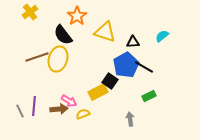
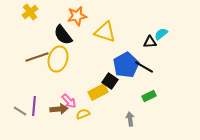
orange star: rotated 24 degrees clockwise
cyan semicircle: moved 1 px left, 2 px up
black triangle: moved 17 px right
pink arrow: rotated 14 degrees clockwise
gray line: rotated 32 degrees counterclockwise
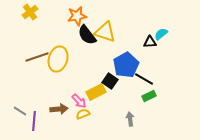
black semicircle: moved 24 px right
black line: moved 12 px down
yellow rectangle: moved 2 px left
pink arrow: moved 10 px right
purple line: moved 15 px down
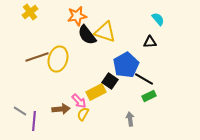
cyan semicircle: moved 3 px left, 15 px up; rotated 88 degrees clockwise
brown arrow: moved 2 px right
yellow semicircle: rotated 40 degrees counterclockwise
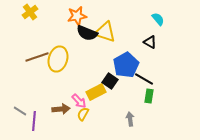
black semicircle: moved 2 px up; rotated 30 degrees counterclockwise
black triangle: rotated 32 degrees clockwise
green rectangle: rotated 56 degrees counterclockwise
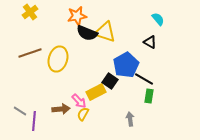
brown line: moved 7 px left, 4 px up
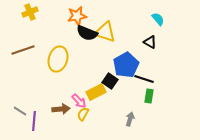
yellow cross: rotated 14 degrees clockwise
brown line: moved 7 px left, 3 px up
black line: rotated 12 degrees counterclockwise
gray arrow: rotated 24 degrees clockwise
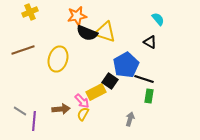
pink arrow: moved 3 px right
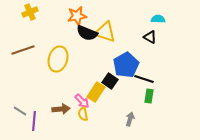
cyan semicircle: rotated 48 degrees counterclockwise
black triangle: moved 5 px up
yellow rectangle: rotated 30 degrees counterclockwise
yellow semicircle: rotated 40 degrees counterclockwise
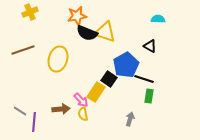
black triangle: moved 9 px down
black square: moved 1 px left, 2 px up
pink arrow: moved 1 px left, 1 px up
purple line: moved 1 px down
